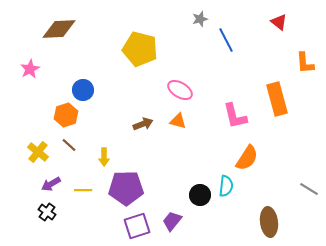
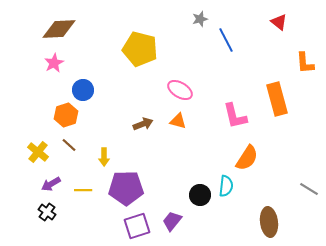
pink star: moved 24 px right, 6 px up
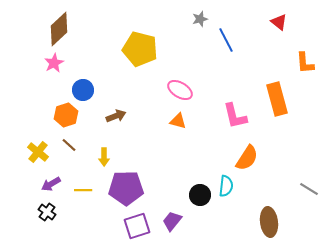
brown diamond: rotated 40 degrees counterclockwise
brown arrow: moved 27 px left, 8 px up
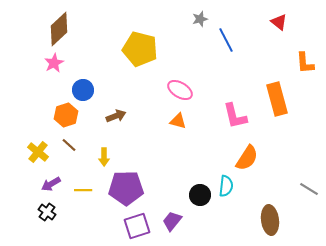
brown ellipse: moved 1 px right, 2 px up
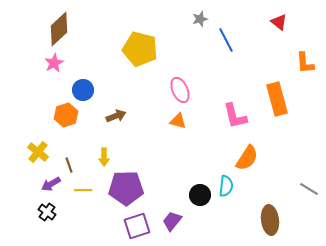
pink ellipse: rotated 35 degrees clockwise
brown line: moved 20 px down; rotated 28 degrees clockwise
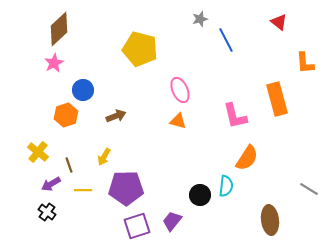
yellow arrow: rotated 30 degrees clockwise
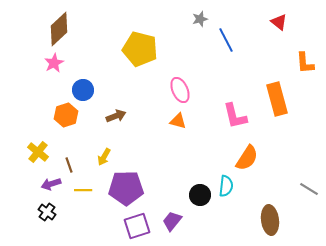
purple arrow: rotated 12 degrees clockwise
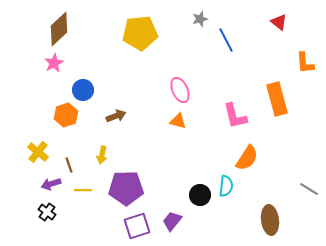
yellow pentagon: moved 16 px up; rotated 20 degrees counterclockwise
yellow arrow: moved 2 px left, 2 px up; rotated 18 degrees counterclockwise
